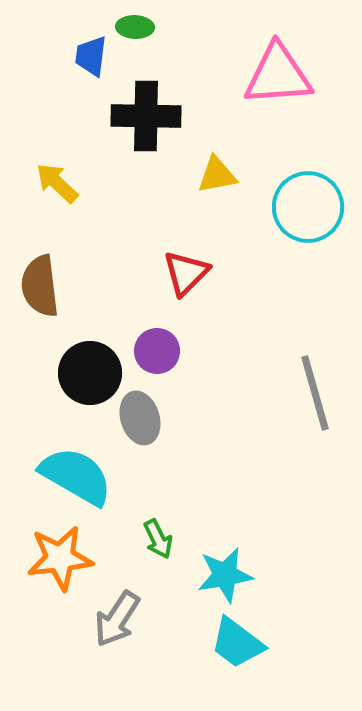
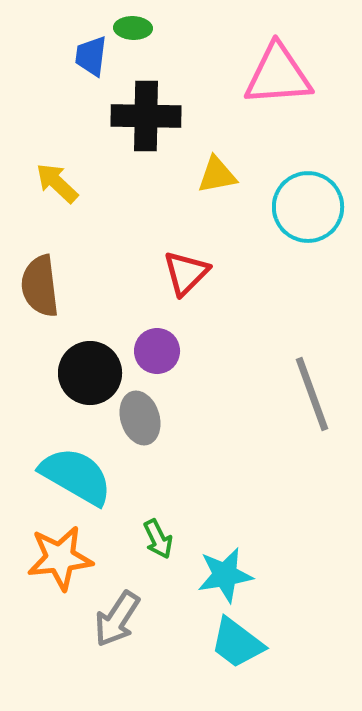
green ellipse: moved 2 px left, 1 px down
gray line: moved 3 px left, 1 px down; rotated 4 degrees counterclockwise
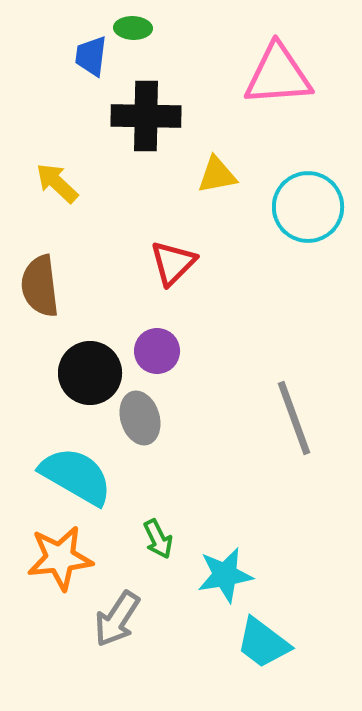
red triangle: moved 13 px left, 10 px up
gray line: moved 18 px left, 24 px down
cyan trapezoid: moved 26 px right
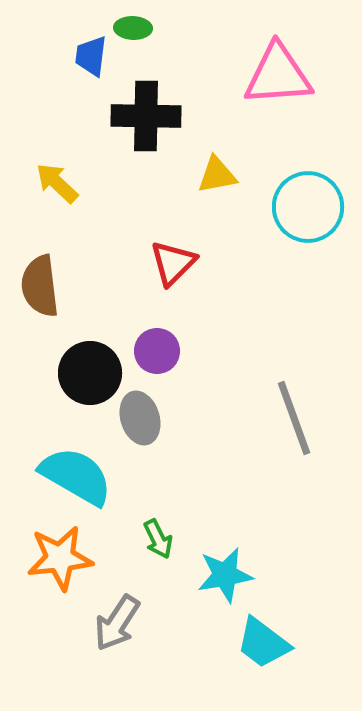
gray arrow: moved 4 px down
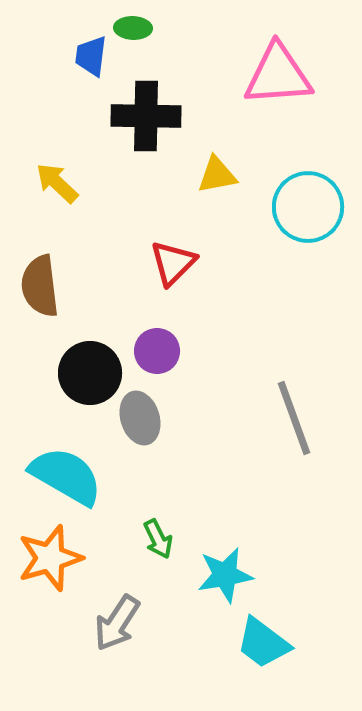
cyan semicircle: moved 10 px left
orange star: moved 10 px left; rotated 10 degrees counterclockwise
